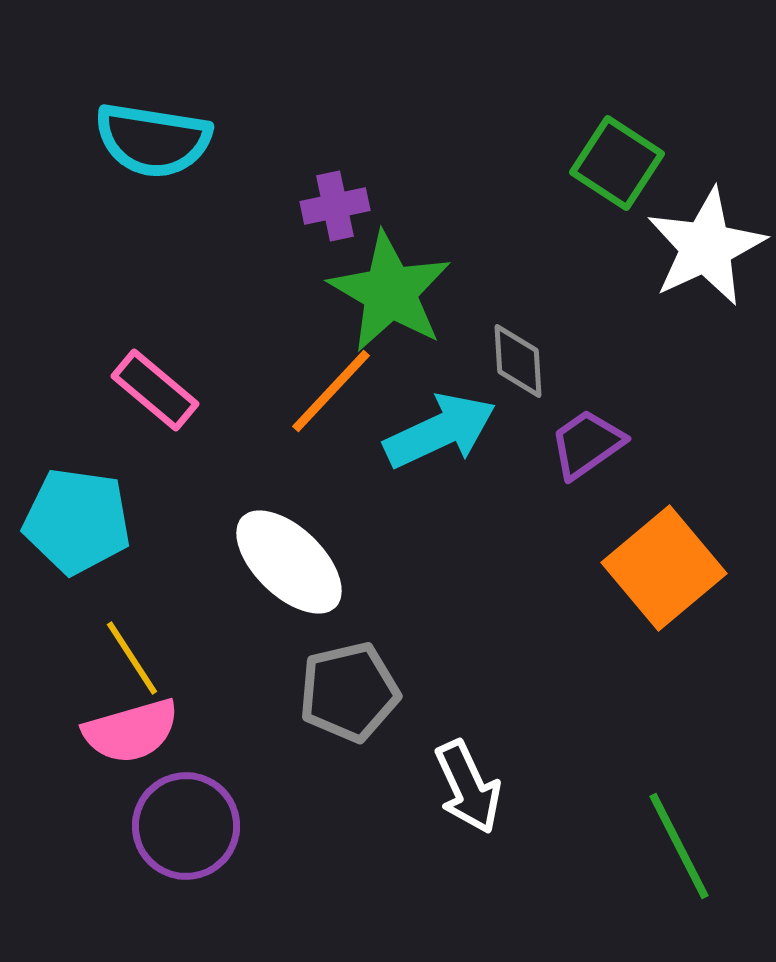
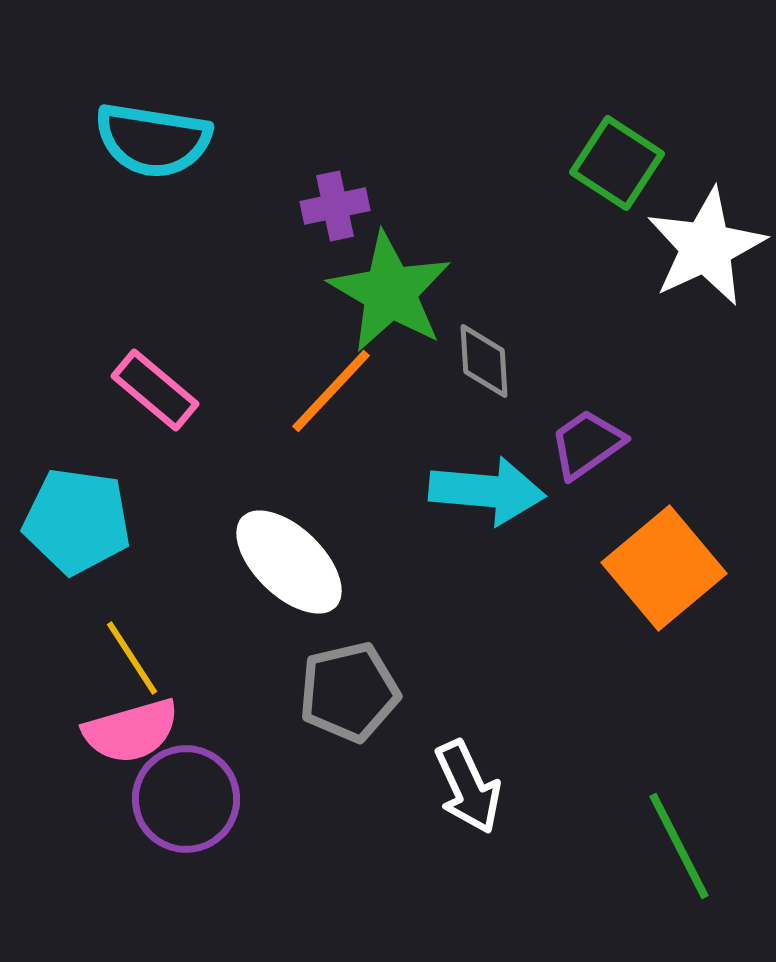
gray diamond: moved 34 px left
cyan arrow: moved 47 px right, 60 px down; rotated 30 degrees clockwise
purple circle: moved 27 px up
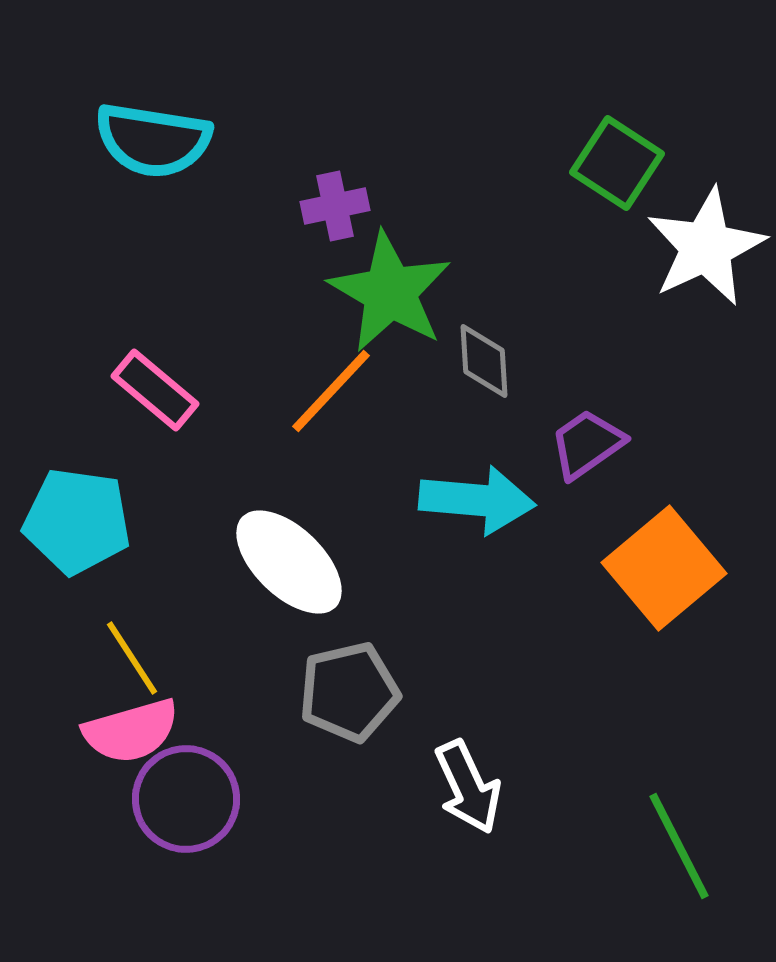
cyan arrow: moved 10 px left, 9 px down
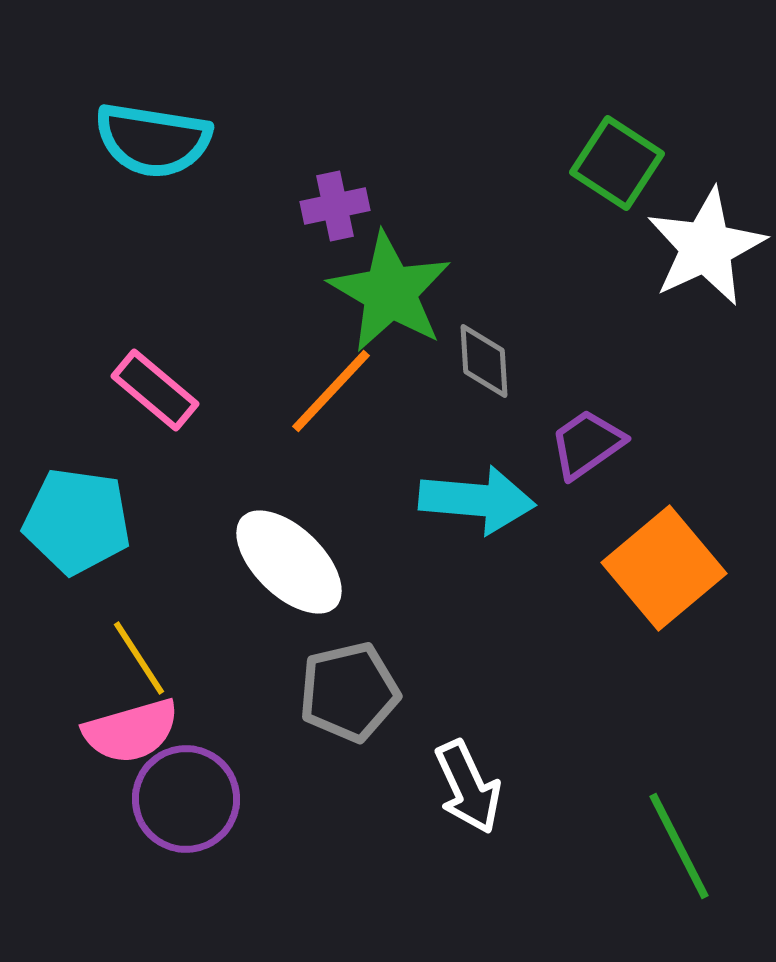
yellow line: moved 7 px right
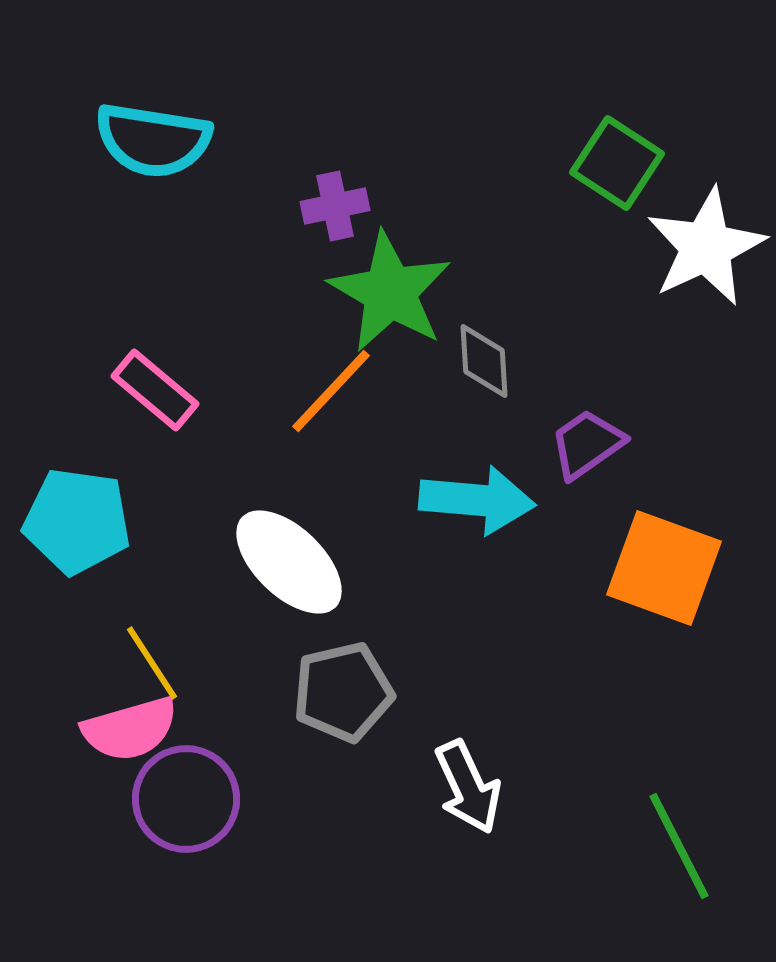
orange square: rotated 30 degrees counterclockwise
yellow line: moved 13 px right, 5 px down
gray pentagon: moved 6 px left
pink semicircle: moved 1 px left, 2 px up
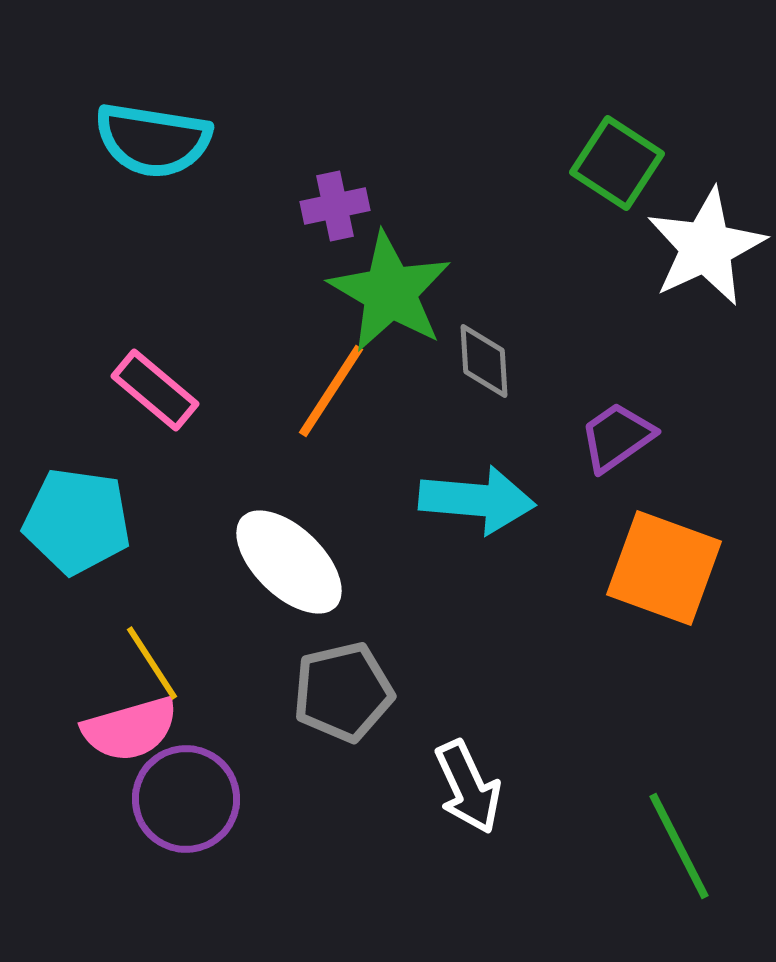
orange line: rotated 10 degrees counterclockwise
purple trapezoid: moved 30 px right, 7 px up
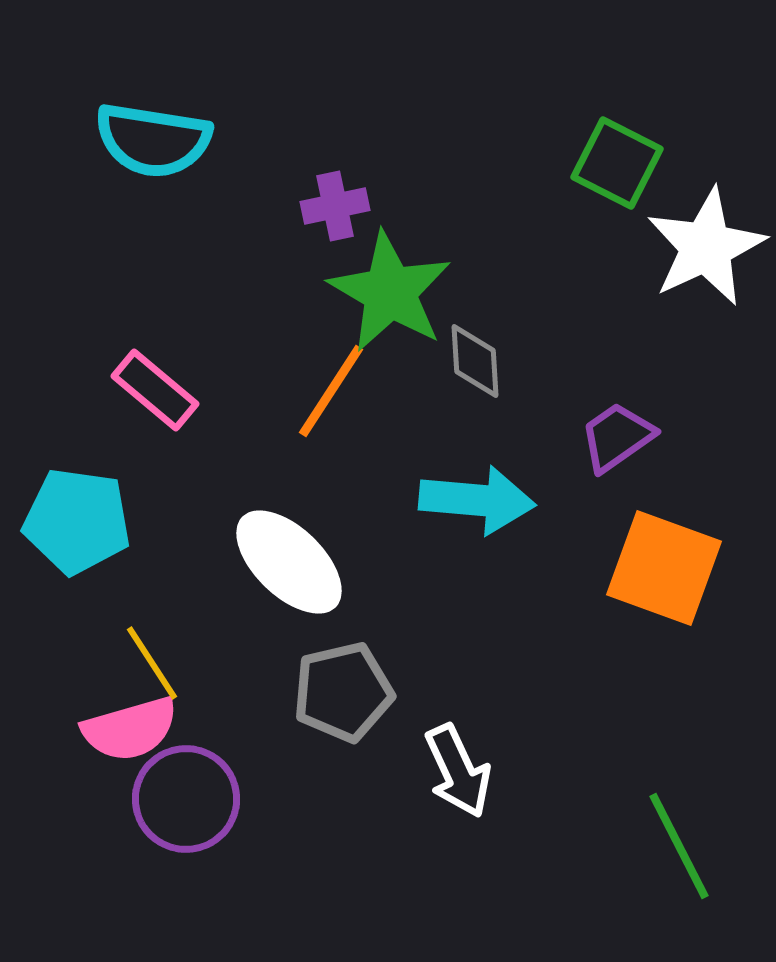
green square: rotated 6 degrees counterclockwise
gray diamond: moved 9 px left
white arrow: moved 10 px left, 16 px up
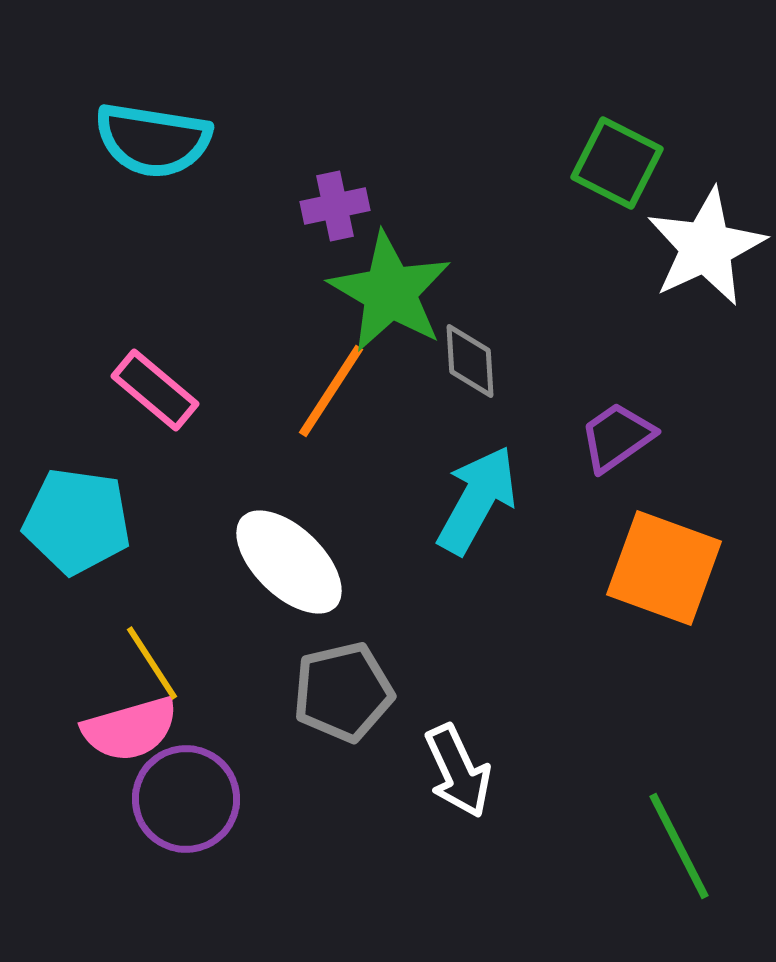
gray diamond: moved 5 px left
cyan arrow: rotated 66 degrees counterclockwise
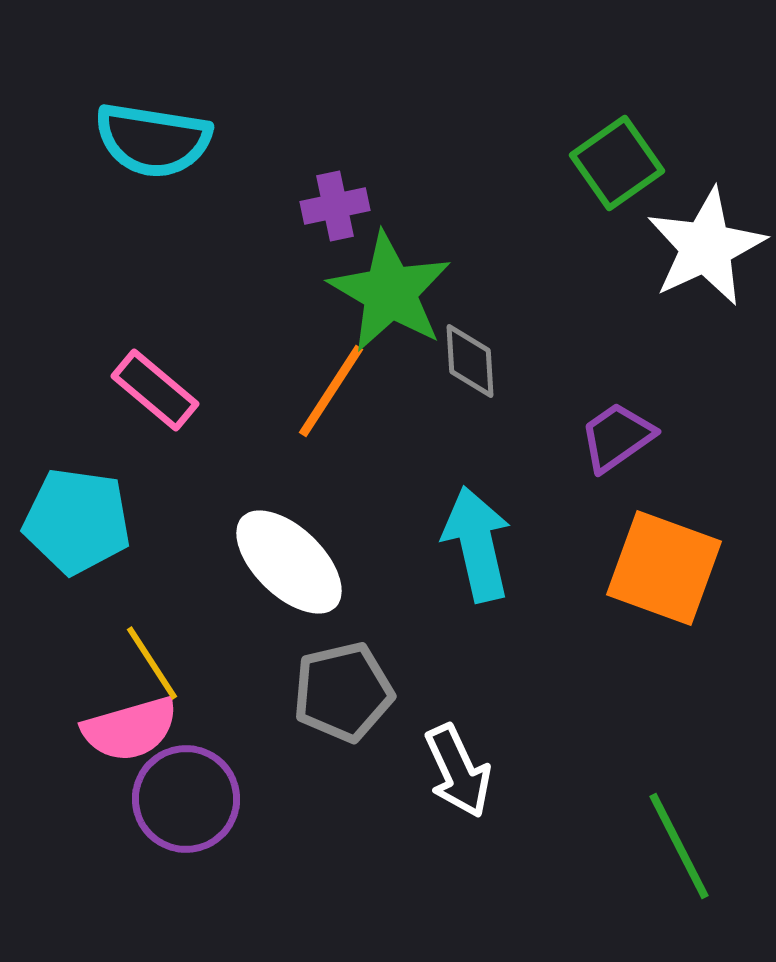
green square: rotated 28 degrees clockwise
cyan arrow: moved 44 px down; rotated 42 degrees counterclockwise
